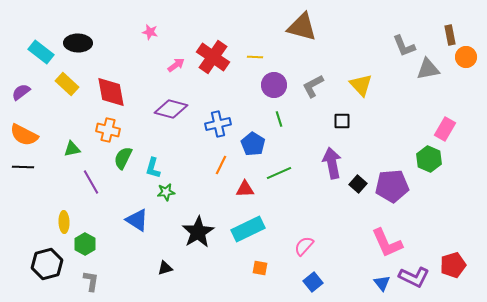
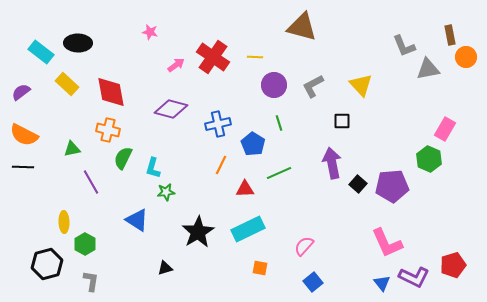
green line at (279, 119): moved 4 px down
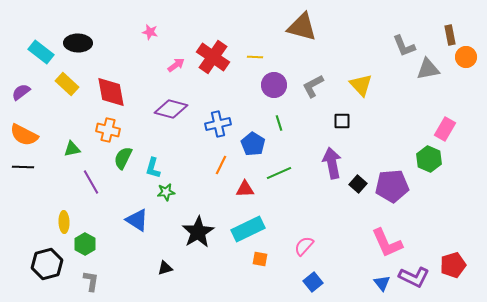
orange square at (260, 268): moved 9 px up
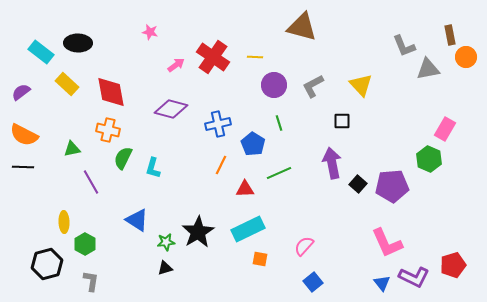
green star at (166, 192): moved 50 px down
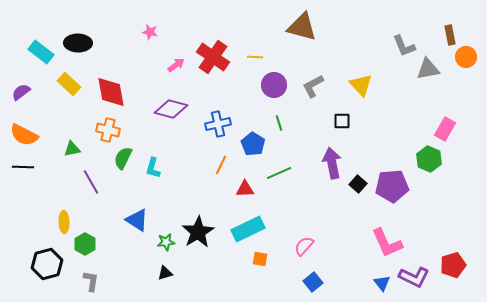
yellow rectangle at (67, 84): moved 2 px right
black triangle at (165, 268): moved 5 px down
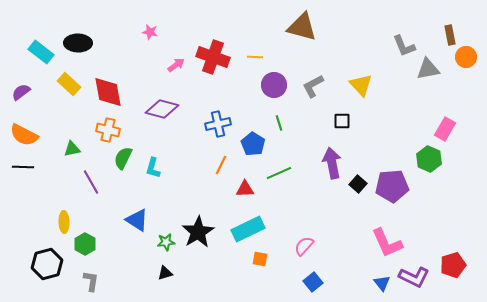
red cross at (213, 57): rotated 16 degrees counterclockwise
red diamond at (111, 92): moved 3 px left
purple diamond at (171, 109): moved 9 px left
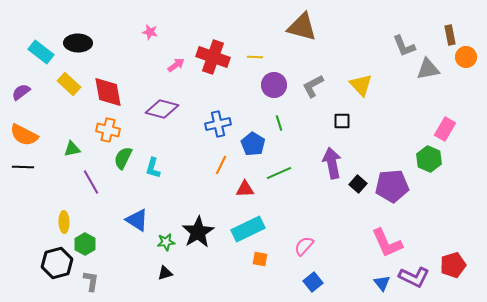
black hexagon at (47, 264): moved 10 px right, 1 px up
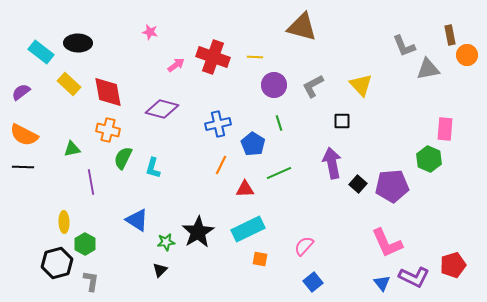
orange circle at (466, 57): moved 1 px right, 2 px up
pink rectangle at (445, 129): rotated 25 degrees counterclockwise
purple line at (91, 182): rotated 20 degrees clockwise
black triangle at (165, 273): moved 5 px left, 3 px up; rotated 28 degrees counterclockwise
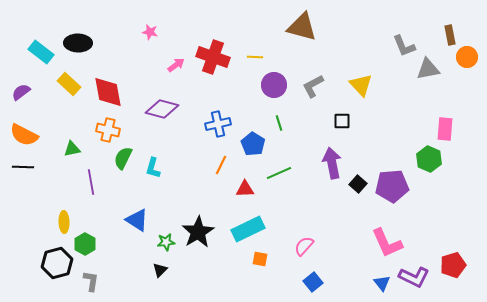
orange circle at (467, 55): moved 2 px down
